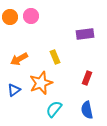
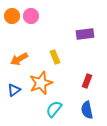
orange circle: moved 2 px right, 1 px up
red rectangle: moved 3 px down
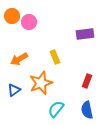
pink circle: moved 2 px left, 6 px down
cyan semicircle: moved 2 px right
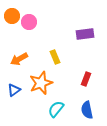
red rectangle: moved 1 px left, 2 px up
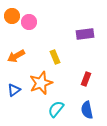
orange arrow: moved 3 px left, 3 px up
